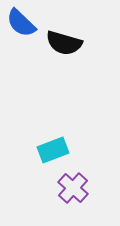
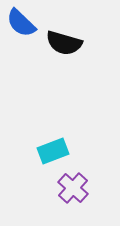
cyan rectangle: moved 1 px down
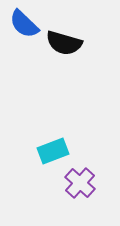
blue semicircle: moved 3 px right, 1 px down
purple cross: moved 7 px right, 5 px up
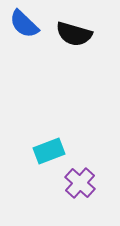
black semicircle: moved 10 px right, 9 px up
cyan rectangle: moved 4 px left
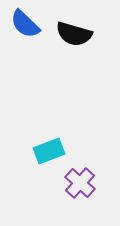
blue semicircle: moved 1 px right
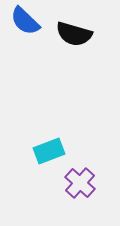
blue semicircle: moved 3 px up
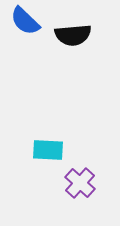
black semicircle: moved 1 px left, 1 px down; rotated 21 degrees counterclockwise
cyan rectangle: moved 1 px left, 1 px up; rotated 24 degrees clockwise
